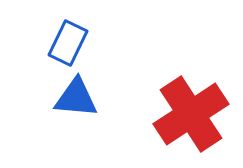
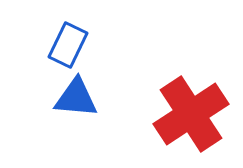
blue rectangle: moved 2 px down
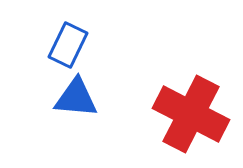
red cross: rotated 30 degrees counterclockwise
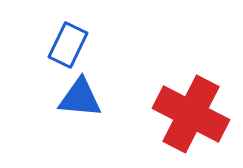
blue triangle: moved 4 px right
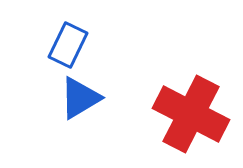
blue triangle: rotated 36 degrees counterclockwise
